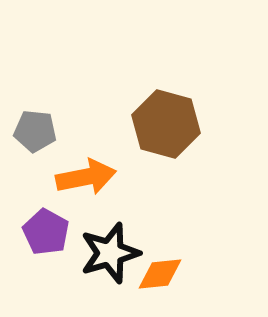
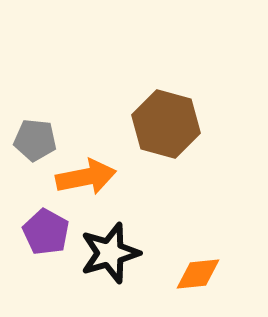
gray pentagon: moved 9 px down
orange diamond: moved 38 px right
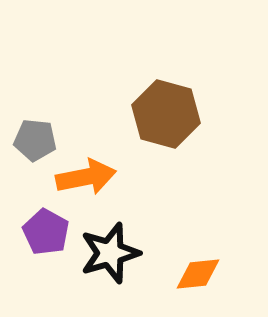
brown hexagon: moved 10 px up
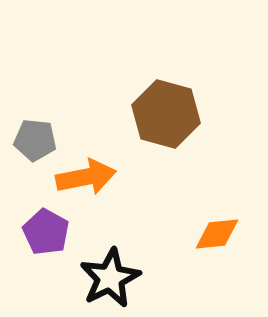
black star: moved 25 px down; rotated 10 degrees counterclockwise
orange diamond: moved 19 px right, 40 px up
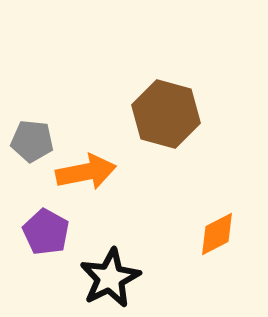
gray pentagon: moved 3 px left, 1 px down
orange arrow: moved 5 px up
orange diamond: rotated 21 degrees counterclockwise
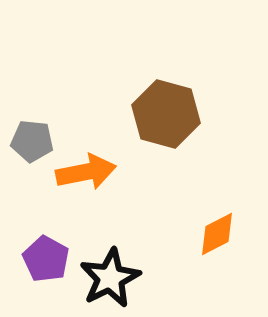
purple pentagon: moved 27 px down
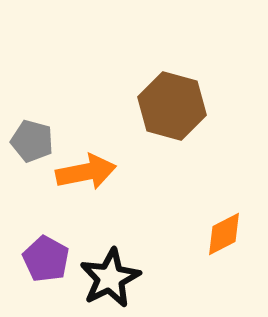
brown hexagon: moved 6 px right, 8 px up
gray pentagon: rotated 9 degrees clockwise
orange diamond: moved 7 px right
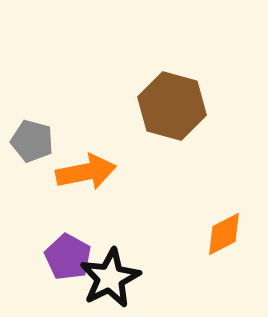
purple pentagon: moved 22 px right, 2 px up
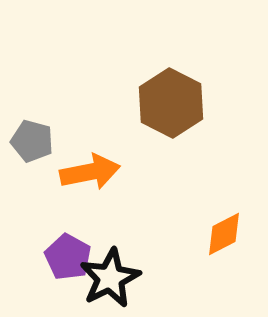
brown hexagon: moved 1 px left, 3 px up; rotated 12 degrees clockwise
orange arrow: moved 4 px right
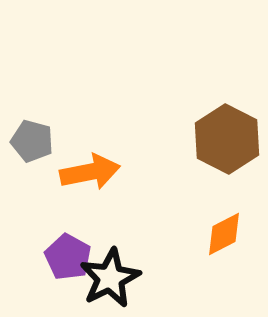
brown hexagon: moved 56 px right, 36 px down
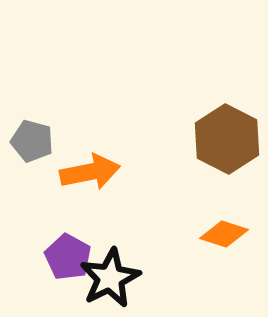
orange diamond: rotated 45 degrees clockwise
